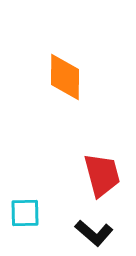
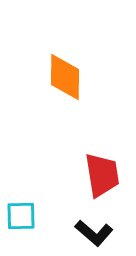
red trapezoid: rotated 6 degrees clockwise
cyan square: moved 4 px left, 3 px down
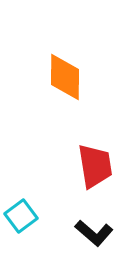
red trapezoid: moved 7 px left, 9 px up
cyan square: rotated 36 degrees counterclockwise
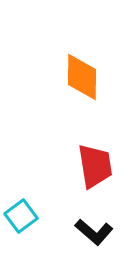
orange diamond: moved 17 px right
black L-shape: moved 1 px up
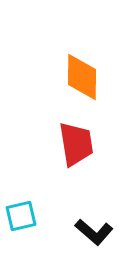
red trapezoid: moved 19 px left, 22 px up
cyan square: rotated 24 degrees clockwise
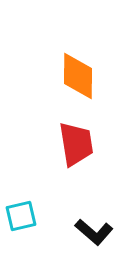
orange diamond: moved 4 px left, 1 px up
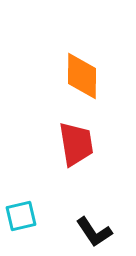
orange diamond: moved 4 px right
black L-shape: rotated 15 degrees clockwise
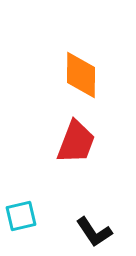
orange diamond: moved 1 px left, 1 px up
red trapezoid: moved 2 px up; rotated 30 degrees clockwise
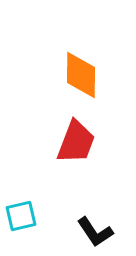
black L-shape: moved 1 px right
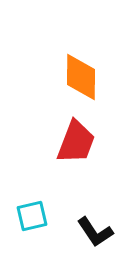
orange diamond: moved 2 px down
cyan square: moved 11 px right
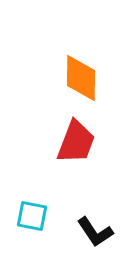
orange diamond: moved 1 px down
cyan square: rotated 24 degrees clockwise
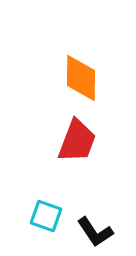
red trapezoid: moved 1 px right, 1 px up
cyan square: moved 14 px right; rotated 8 degrees clockwise
